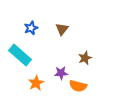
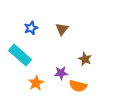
brown star: moved 1 px down; rotated 24 degrees counterclockwise
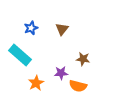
brown star: moved 2 px left; rotated 16 degrees counterclockwise
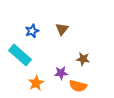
blue star: moved 1 px right, 3 px down
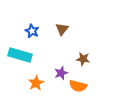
blue star: rotated 24 degrees counterclockwise
cyan rectangle: rotated 25 degrees counterclockwise
purple star: rotated 16 degrees counterclockwise
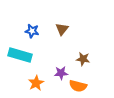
blue star: rotated 16 degrees counterclockwise
purple star: rotated 16 degrees clockwise
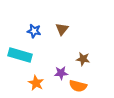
blue star: moved 2 px right
orange star: rotated 14 degrees counterclockwise
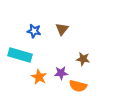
orange star: moved 3 px right, 6 px up
